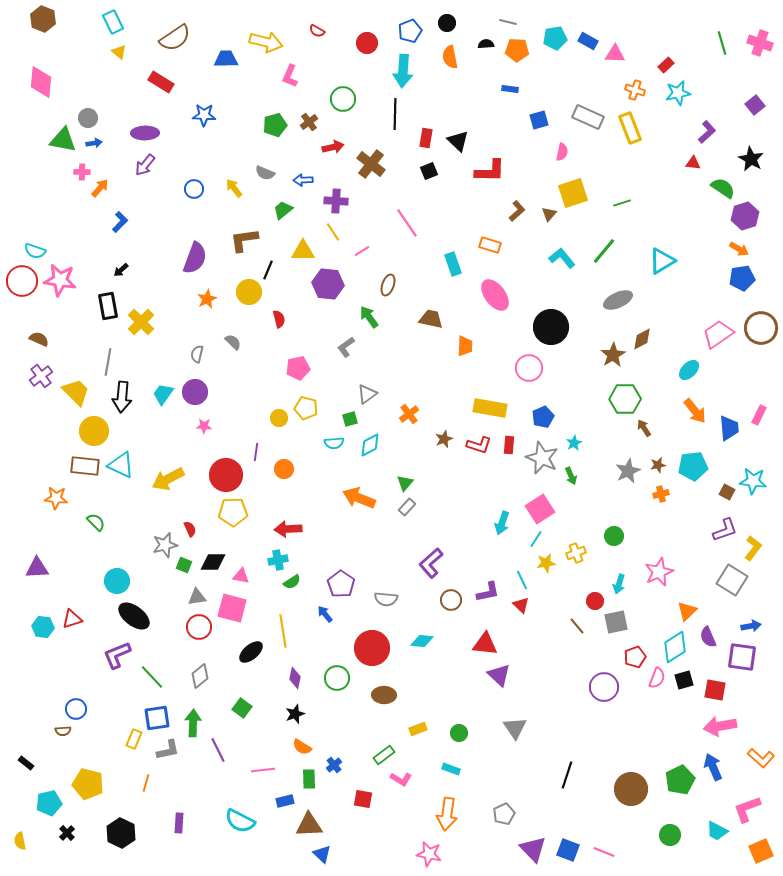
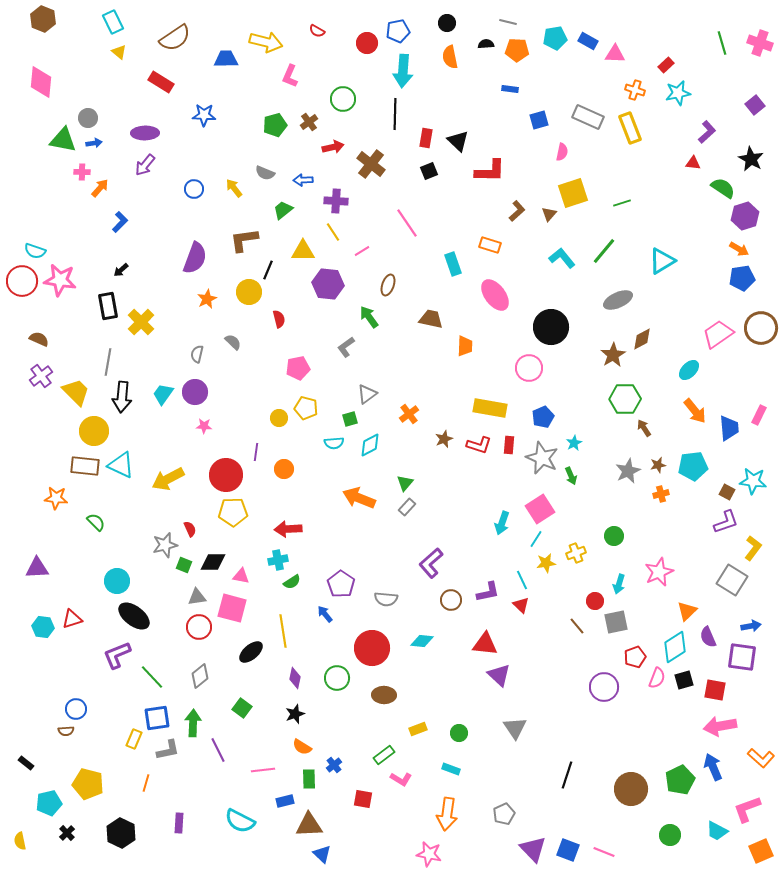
blue pentagon at (410, 31): moved 12 px left; rotated 10 degrees clockwise
purple L-shape at (725, 530): moved 1 px right, 8 px up
brown semicircle at (63, 731): moved 3 px right
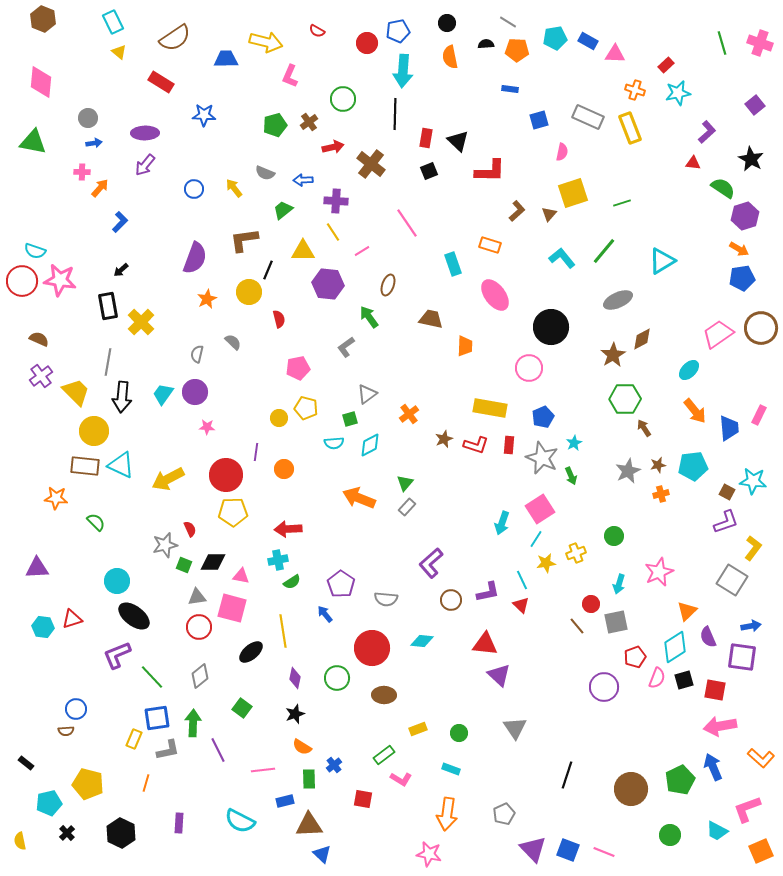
gray line at (508, 22): rotated 18 degrees clockwise
green triangle at (63, 140): moved 30 px left, 2 px down
pink star at (204, 426): moved 3 px right, 1 px down
red L-shape at (479, 445): moved 3 px left
red circle at (595, 601): moved 4 px left, 3 px down
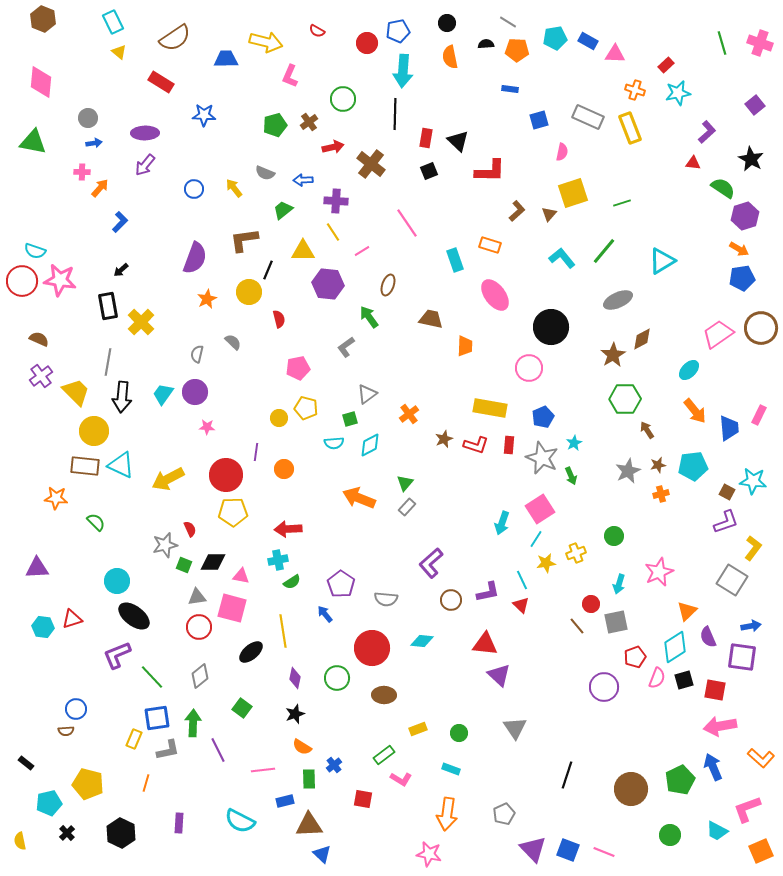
cyan rectangle at (453, 264): moved 2 px right, 4 px up
brown arrow at (644, 428): moved 3 px right, 2 px down
